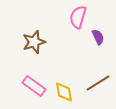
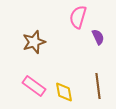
brown line: moved 3 px down; rotated 65 degrees counterclockwise
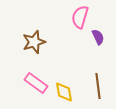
pink semicircle: moved 2 px right
pink rectangle: moved 2 px right, 3 px up
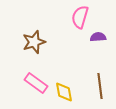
purple semicircle: rotated 70 degrees counterclockwise
brown line: moved 2 px right
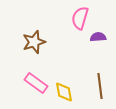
pink semicircle: moved 1 px down
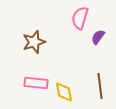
purple semicircle: rotated 49 degrees counterclockwise
pink rectangle: rotated 30 degrees counterclockwise
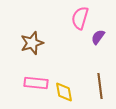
brown star: moved 2 px left, 1 px down
